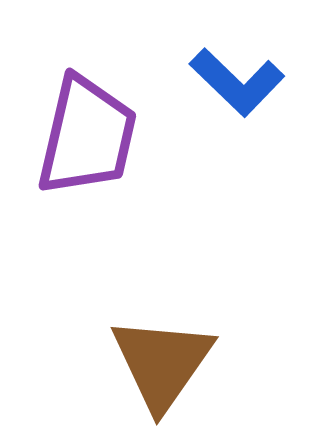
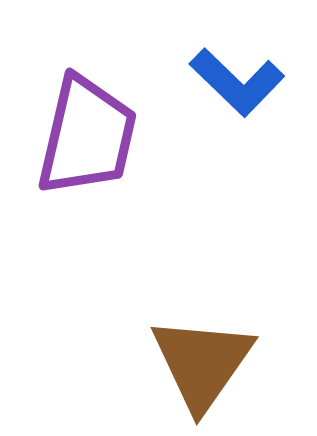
brown triangle: moved 40 px right
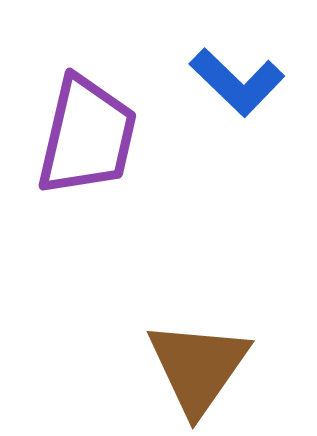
brown triangle: moved 4 px left, 4 px down
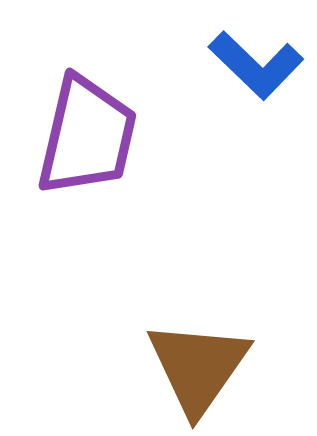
blue L-shape: moved 19 px right, 17 px up
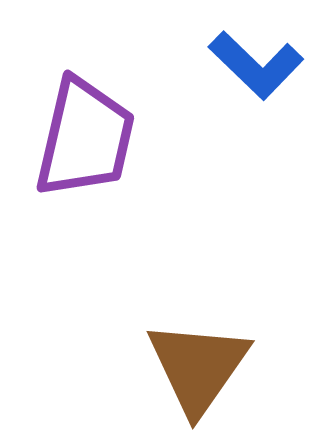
purple trapezoid: moved 2 px left, 2 px down
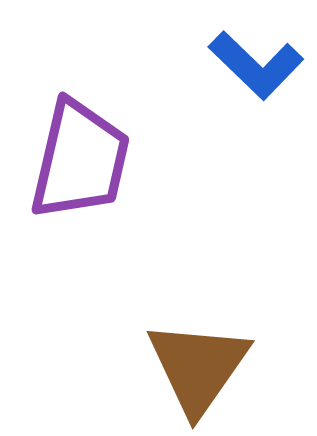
purple trapezoid: moved 5 px left, 22 px down
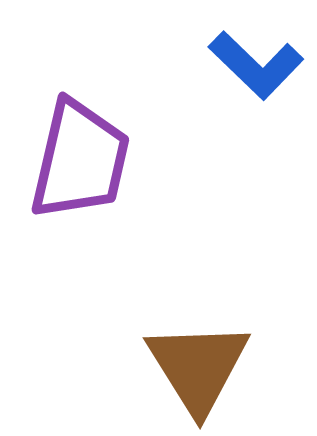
brown triangle: rotated 7 degrees counterclockwise
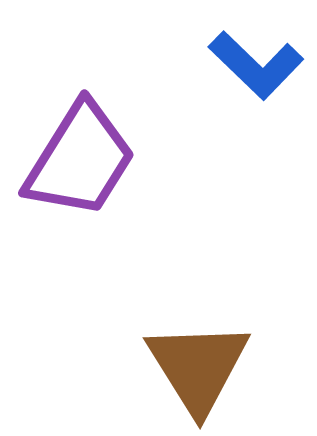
purple trapezoid: rotated 19 degrees clockwise
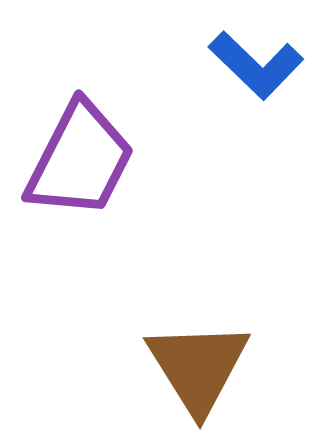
purple trapezoid: rotated 5 degrees counterclockwise
